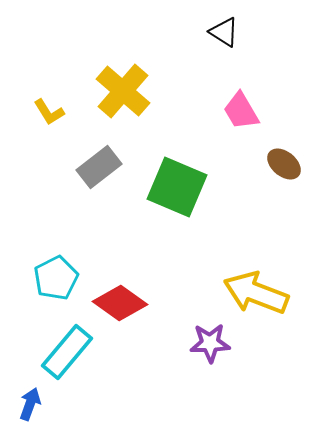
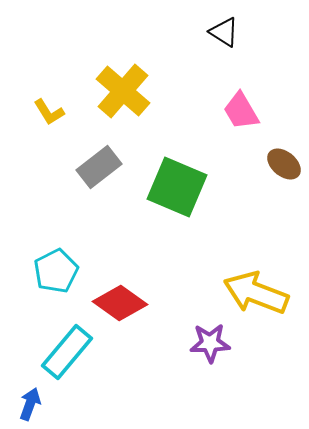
cyan pentagon: moved 7 px up
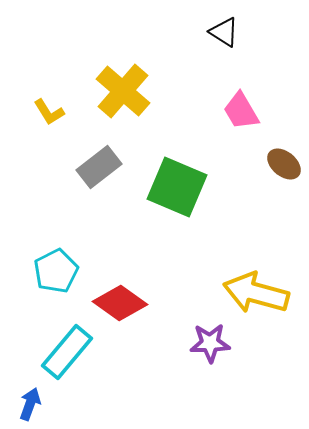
yellow arrow: rotated 6 degrees counterclockwise
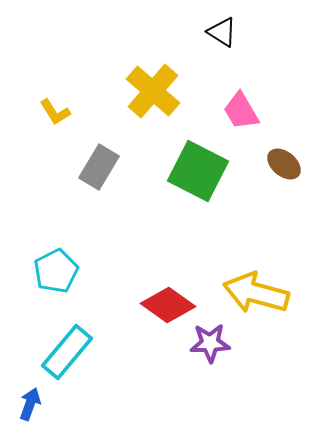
black triangle: moved 2 px left
yellow cross: moved 30 px right
yellow L-shape: moved 6 px right
gray rectangle: rotated 21 degrees counterclockwise
green square: moved 21 px right, 16 px up; rotated 4 degrees clockwise
red diamond: moved 48 px right, 2 px down
